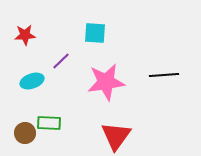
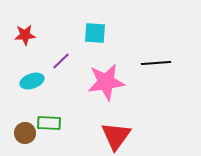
black line: moved 8 px left, 12 px up
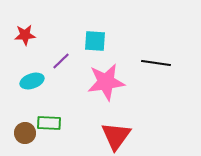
cyan square: moved 8 px down
black line: rotated 12 degrees clockwise
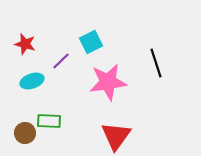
red star: moved 9 px down; rotated 20 degrees clockwise
cyan square: moved 4 px left, 1 px down; rotated 30 degrees counterclockwise
black line: rotated 64 degrees clockwise
pink star: moved 2 px right
green rectangle: moved 2 px up
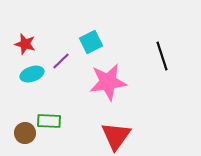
black line: moved 6 px right, 7 px up
cyan ellipse: moved 7 px up
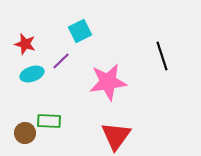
cyan square: moved 11 px left, 11 px up
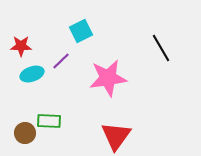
cyan square: moved 1 px right
red star: moved 4 px left, 2 px down; rotated 15 degrees counterclockwise
black line: moved 1 px left, 8 px up; rotated 12 degrees counterclockwise
pink star: moved 4 px up
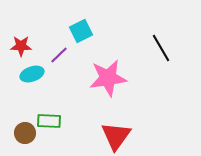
purple line: moved 2 px left, 6 px up
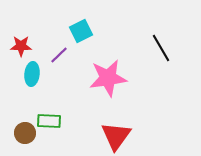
cyan ellipse: rotated 65 degrees counterclockwise
